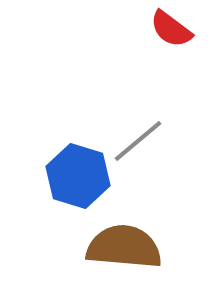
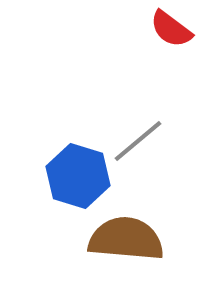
brown semicircle: moved 2 px right, 8 px up
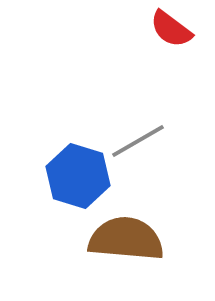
gray line: rotated 10 degrees clockwise
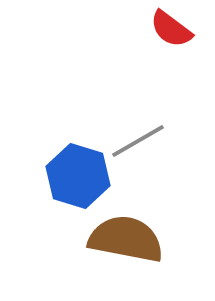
brown semicircle: rotated 6 degrees clockwise
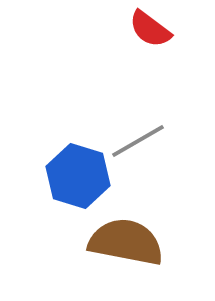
red semicircle: moved 21 px left
brown semicircle: moved 3 px down
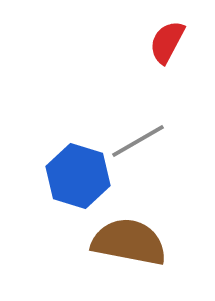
red semicircle: moved 17 px right, 13 px down; rotated 81 degrees clockwise
brown semicircle: moved 3 px right
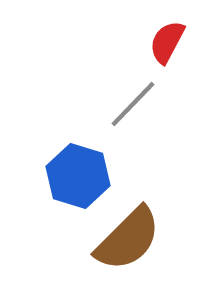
gray line: moved 5 px left, 37 px up; rotated 16 degrees counterclockwise
brown semicircle: moved 1 px left, 3 px up; rotated 124 degrees clockwise
